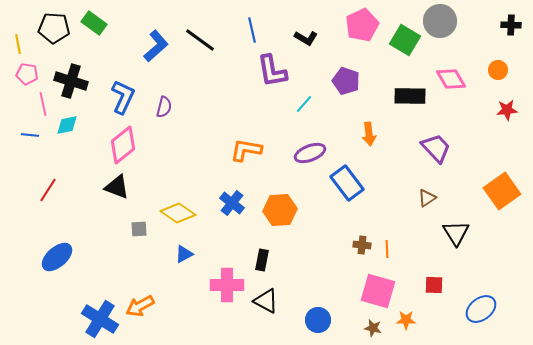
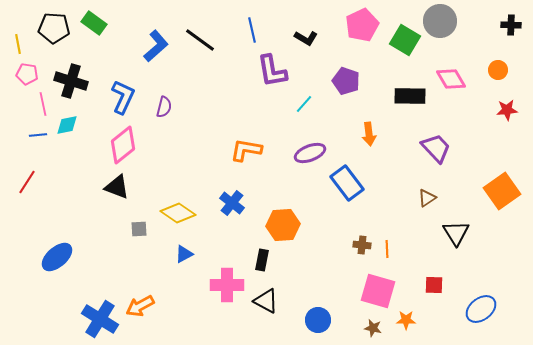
blue line at (30, 135): moved 8 px right; rotated 12 degrees counterclockwise
red line at (48, 190): moved 21 px left, 8 px up
orange hexagon at (280, 210): moved 3 px right, 15 px down
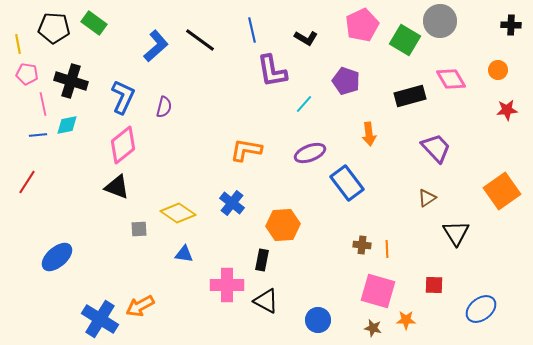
black rectangle at (410, 96): rotated 16 degrees counterclockwise
blue triangle at (184, 254): rotated 36 degrees clockwise
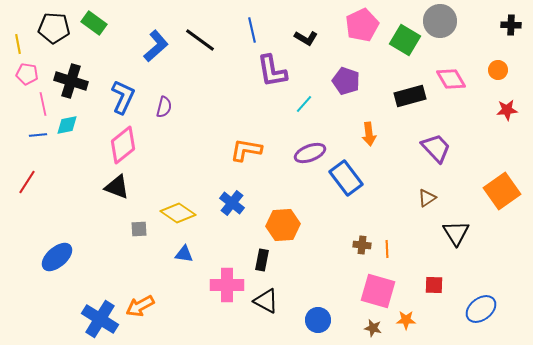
blue rectangle at (347, 183): moved 1 px left, 5 px up
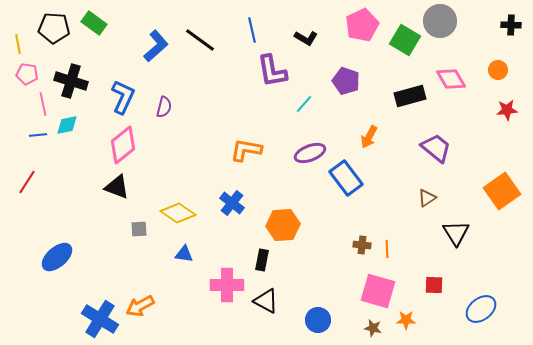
orange arrow at (369, 134): moved 3 px down; rotated 35 degrees clockwise
purple trapezoid at (436, 148): rotated 8 degrees counterclockwise
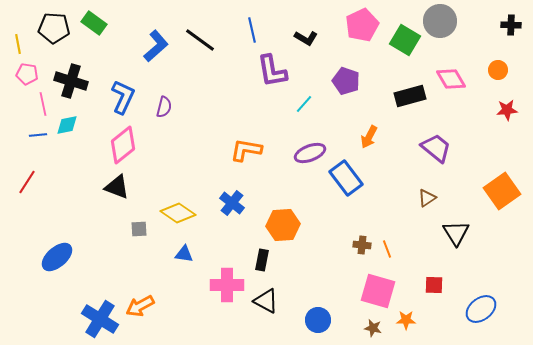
orange line at (387, 249): rotated 18 degrees counterclockwise
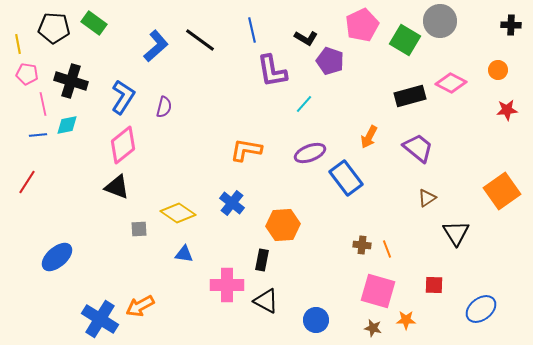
pink diamond at (451, 79): moved 4 px down; rotated 32 degrees counterclockwise
purple pentagon at (346, 81): moved 16 px left, 20 px up
blue L-shape at (123, 97): rotated 8 degrees clockwise
purple trapezoid at (436, 148): moved 18 px left
blue circle at (318, 320): moved 2 px left
